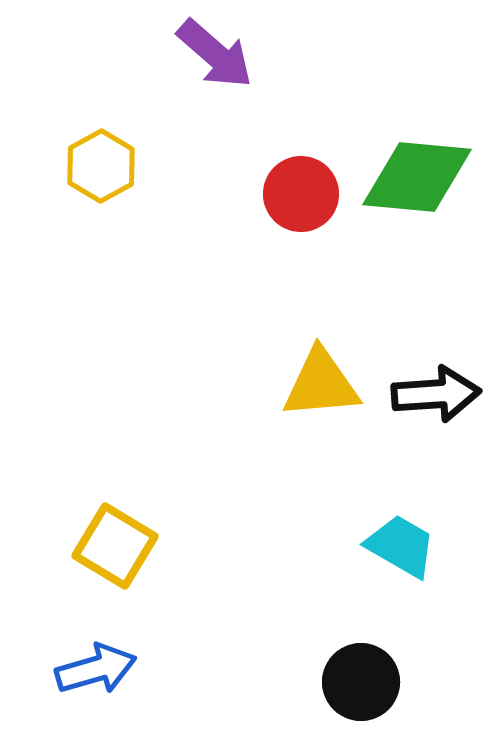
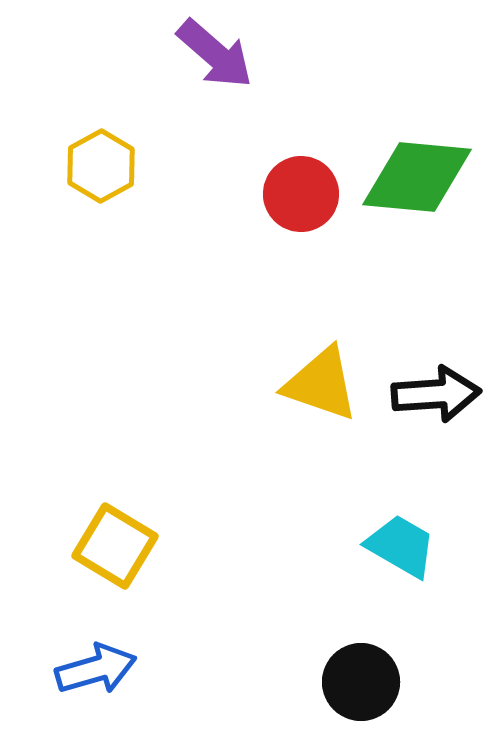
yellow triangle: rotated 24 degrees clockwise
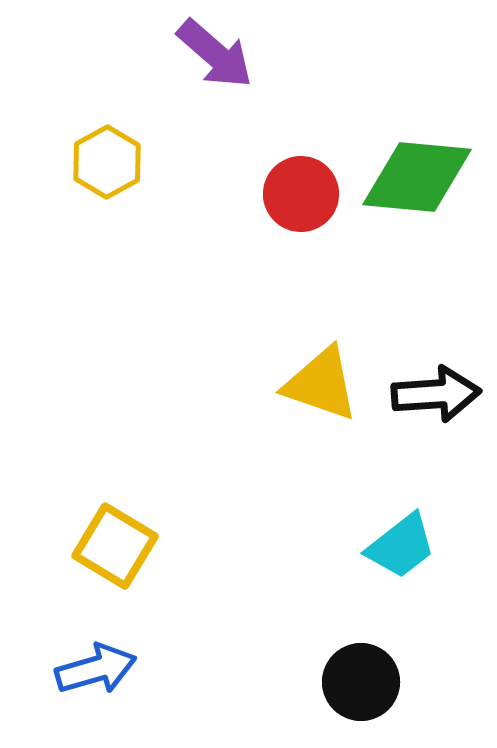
yellow hexagon: moved 6 px right, 4 px up
cyan trapezoid: rotated 112 degrees clockwise
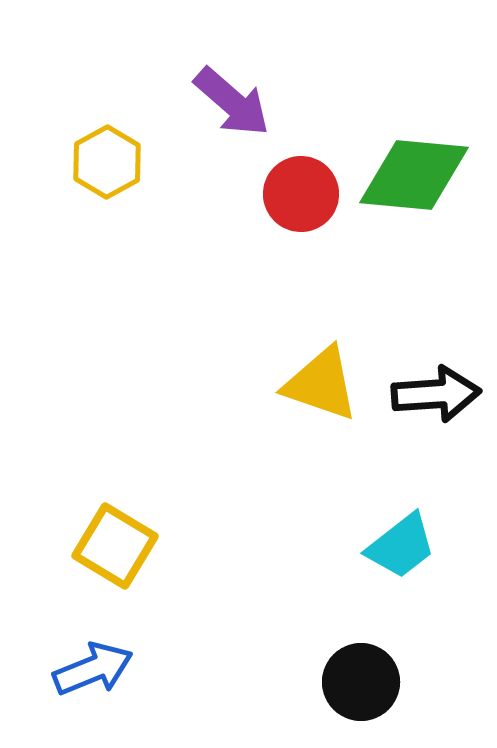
purple arrow: moved 17 px right, 48 px down
green diamond: moved 3 px left, 2 px up
blue arrow: moved 3 px left; rotated 6 degrees counterclockwise
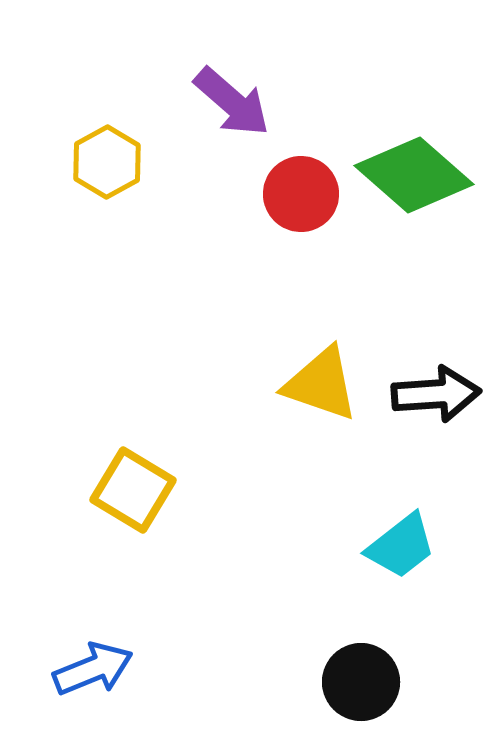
green diamond: rotated 36 degrees clockwise
yellow square: moved 18 px right, 56 px up
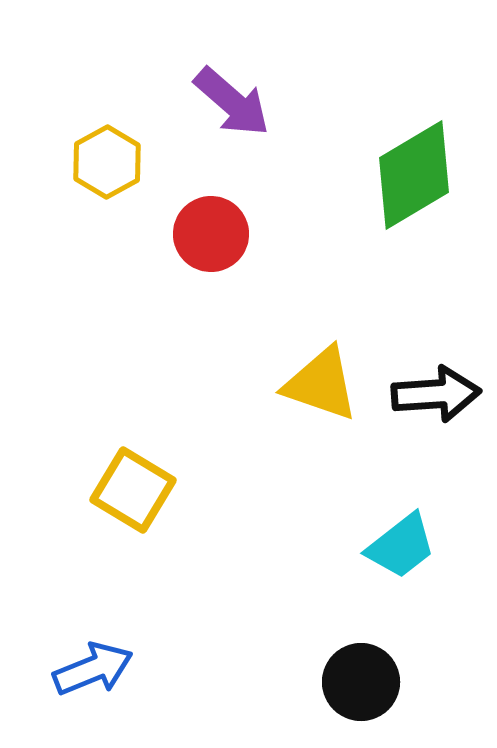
green diamond: rotated 72 degrees counterclockwise
red circle: moved 90 px left, 40 px down
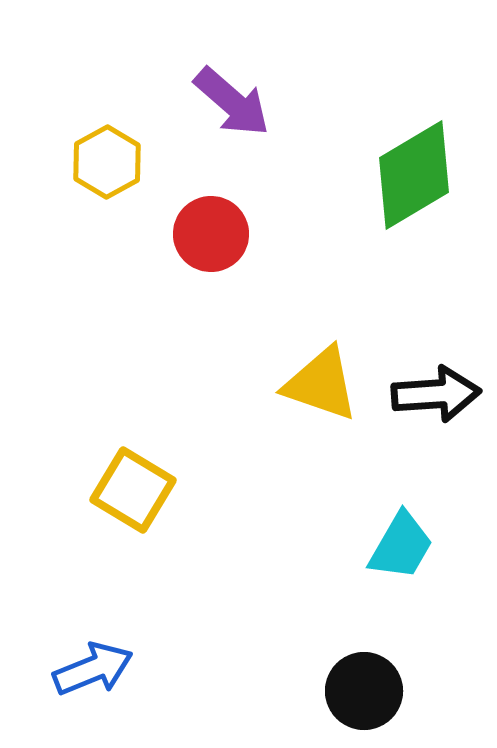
cyan trapezoid: rotated 22 degrees counterclockwise
black circle: moved 3 px right, 9 px down
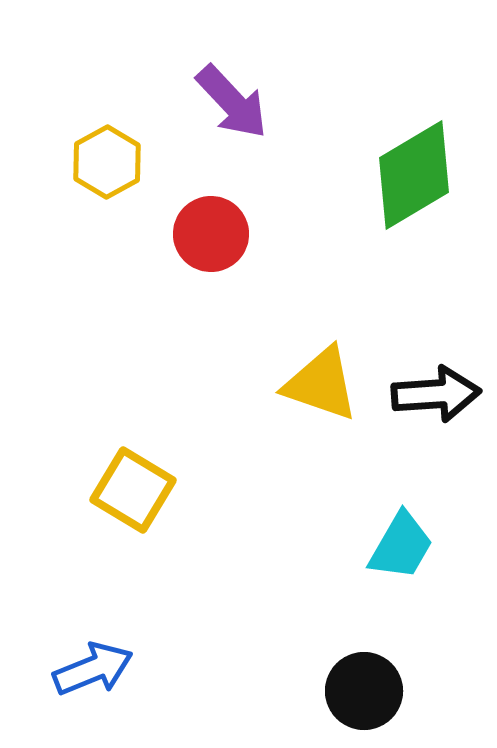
purple arrow: rotated 6 degrees clockwise
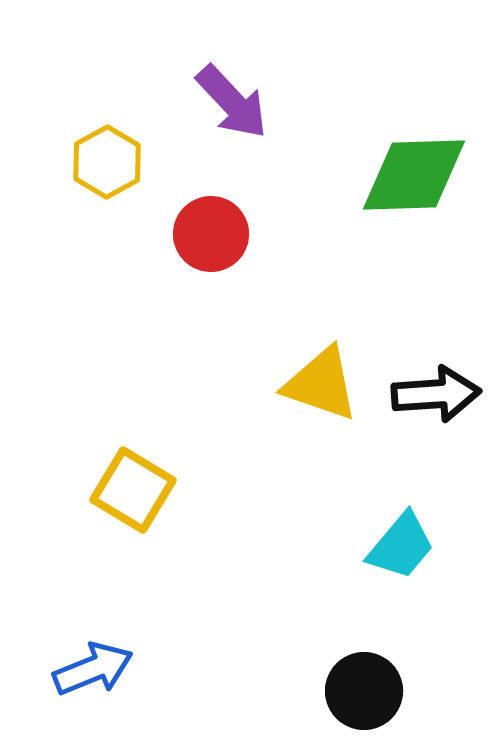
green diamond: rotated 29 degrees clockwise
cyan trapezoid: rotated 10 degrees clockwise
